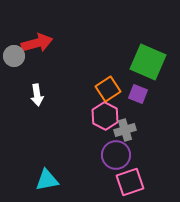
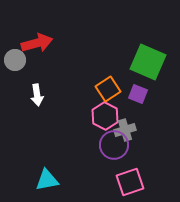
gray circle: moved 1 px right, 4 px down
purple circle: moved 2 px left, 10 px up
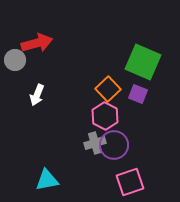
green square: moved 5 px left
orange square: rotated 10 degrees counterclockwise
white arrow: rotated 30 degrees clockwise
gray cross: moved 30 px left, 13 px down
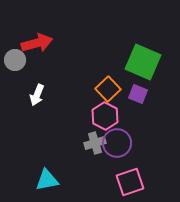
purple circle: moved 3 px right, 2 px up
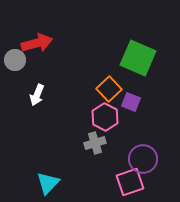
green square: moved 5 px left, 4 px up
orange square: moved 1 px right
purple square: moved 7 px left, 8 px down
pink hexagon: moved 1 px down
purple circle: moved 26 px right, 16 px down
cyan triangle: moved 1 px right, 3 px down; rotated 35 degrees counterclockwise
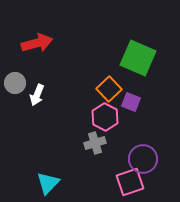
gray circle: moved 23 px down
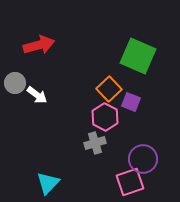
red arrow: moved 2 px right, 2 px down
green square: moved 2 px up
white arrow: rotated 75 degrees counterclockwise
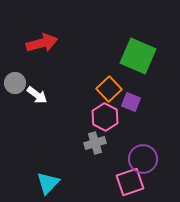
red arrow: moved 3 px right, 2 px up
